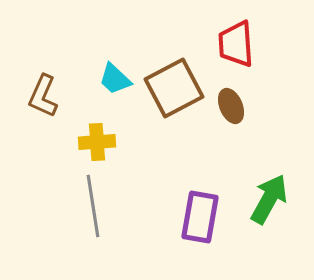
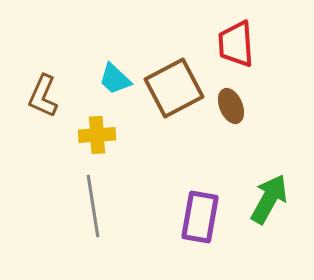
yellow cross: moved 7 px up
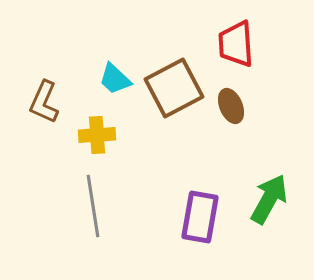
brown L-shape: moved 1 px right, 6 px down
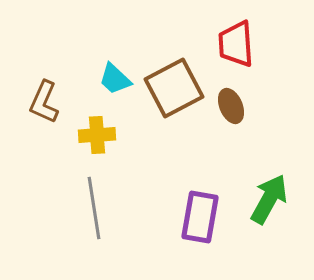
gray line: moved 1 px right, 2 px down
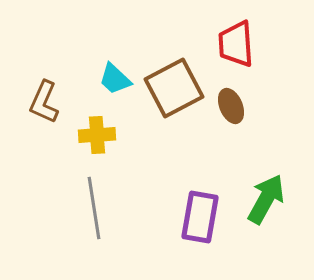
green arrow: moved 3 px left
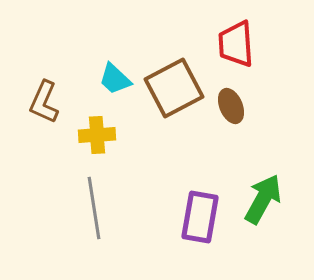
green arrow: moved 3 px left
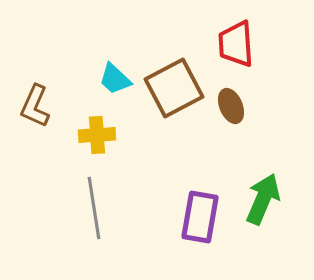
brown L-shape: moved 9 px left, 4 px down
green arrow: rotated 6 degrees counterclockwise
